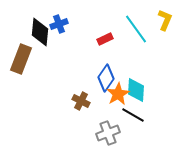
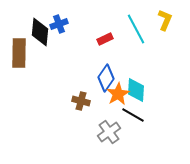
cyan line: rotated 8 degrees clockwise
brown rectangle: moved 2 px left, 6 px up; rotated 20 degrees counterclockwise
brown cross: rotated 12 degrees counterclockwise
gray cross: moved 1 px right, 1 px up; rotated 15 degrees counterclockwise
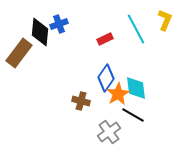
brown rectangle: rotated 36 degrees clockwise
cyan diamond: moved 2 px up; rotated 10 degrees counterclockwise
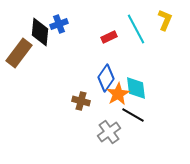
red rectangle: moved 4 px right, 2 px up
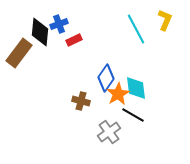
red rectangle: moved 35 px left, 3 px down
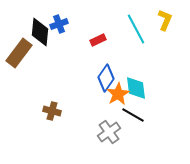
red rectangle: moved 24 px right
brown cross: moved 29 px left, 10 px down
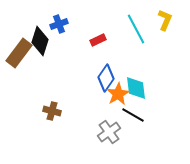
black diamond: moved 9 px down; rotated 12 degrees clockwise
